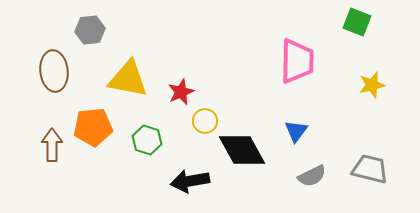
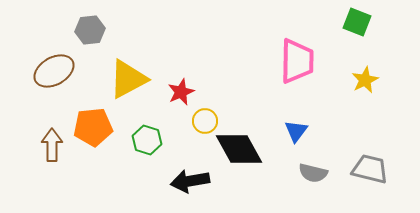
brown ellipse: rotated 66 degrees clockwise
yellow triangle: rotated 39 degrees counterclockwise
yellow star: moved 7 px left, 5 px up; rotated 12 degrees counterclockwise
black diamond: moved 3 px left, 1 px up
gray semicircle: moved 1 px right, 3 px up; rotated 40 degrees clockwise
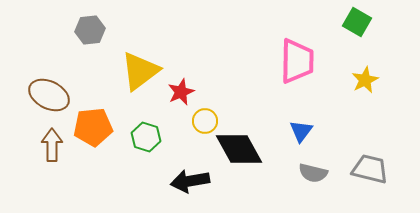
green square: rotated 8 degrees clockwise
brown ellipse: moved 5 px left, 24 px down; rotated 57 degrees clockwise
yellow triangle: moved 12 px right, 8 px up; rotated 9 degrees counterclockwise
blue triangle: moved 5 px right
green hexagon: moved 1 px left, 3 px up
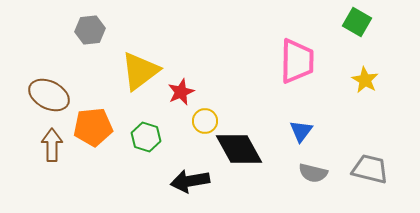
yellow star: rotated 16 degrees counterclockwise
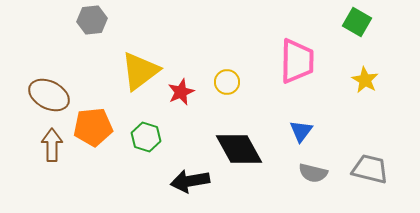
gray hexagon: moved 2 px right, 10 px up
yellow circle: moved 22 px right, 39 px up
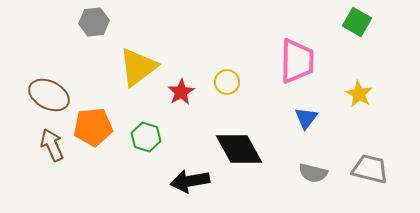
gray hexagon: moved 2 px right, 2 px down
yellow triangle: moved 2 px left, 4 px up
yellow star: moved 6 px left, 14 px down
red star: rotated 8 degrees counterclockwise
blue triangle: moved 5 px right, 13 px up
brown arrow: rotated 24 degrees counterclockwise
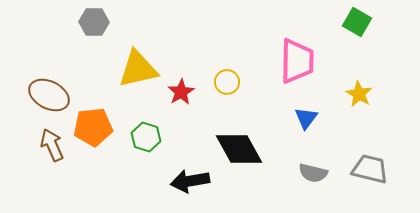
gray hexagon: rotated 8 degrees clockwise
yellow triangle: moved 2 px down; rotated 24 degrees clockwise
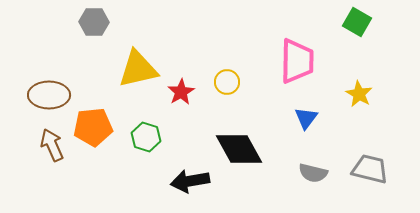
brown ellipse: rotated 27 degrees counterclockwise
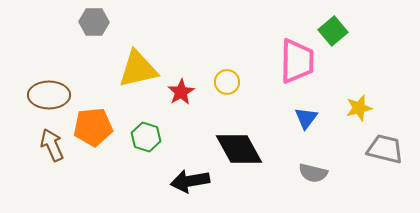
green square: moved 24 px left, 9 px down; rotated 20 degrees clockwise
yellow star: moved 14 px down; rotated 28 degrees clockwise
gray trapezoid: moved 15 px right, 20 px up
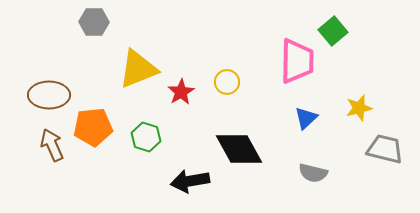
yellow triangle: rotated 9 degrees counterclockwise
blue triangle: rotated 10 degrees clockwise
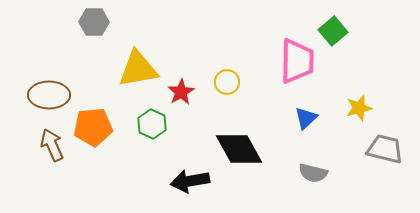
yellow triangle: rotated 12 degrees clockwise
green hexagon: moved 6 px right, 13 px up; rotated 8 degrees clockwise
